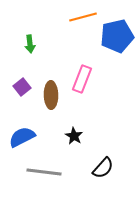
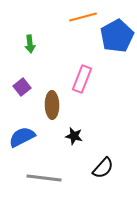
blue pentagon: rotated 16 degrees counterclockwise
brown ellipse: moved 1 px right, 10 px down
black star: rotated 18 degrees counterclockwise
gray line: moved 6 px down
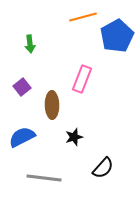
black star: moved 1 px down; rotated 30 degrees counterclockwise
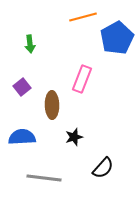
blue pentagon: moved 2 px down
blue semicircle: rotated 24 degrees clockwise
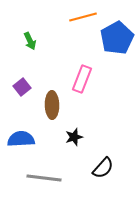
green arrow: moved 3 px up; rotated 18 degrees counterclockwise
blue semicircle: moved 1 px left, 2 px down
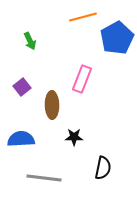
black star: rotated 18 degrees clockwise
black semicircle: rotated 30 degrees counterclockwise
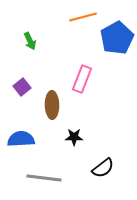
black semicircle: rotated 40 degrees clockwise
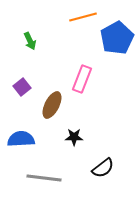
brown ellipse: rotated 28 degrees clockwise
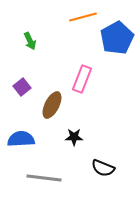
black semicircle: rotated 60 degrees clockwise
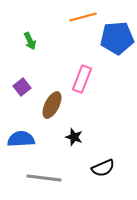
blue pentagon: rotated 24 degrees clockwise
black star: rotated 18 degrees clockwise
black semicircle: rotated 45 degrees counterclockwise
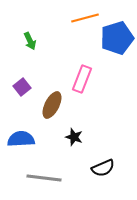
orange line: moved 2 px right, 1 px down
blue pentagon: rotated 12 degrees counterclockwise
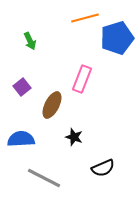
gray line: rotated 20 degrees clockwise
